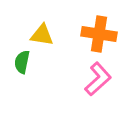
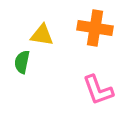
orange cross: moved 4 px left, 6 px up
pink L-shape: moved 11 px down; rotated 112 degrees clockwise
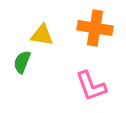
green semicircle: rotated 10 degrees clockwise
pink L-shape: moved 7 px left, 4 px up
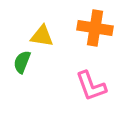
yellow triangle: moved 1 px down
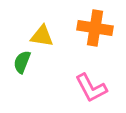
pink L-shape: moved 2 px down; rotated 8 degrees counterclockwise
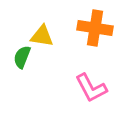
green semicircle: moved 5 px up
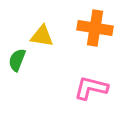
green semicircle: moved 5 px left, 3 px down
pink L-shape: rotated 132 degrees clockwise
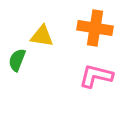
pink L-shape: moved 5 px right, 12 px up
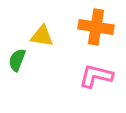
orange cross: moved 1 px right, 1 px up
